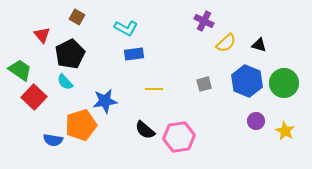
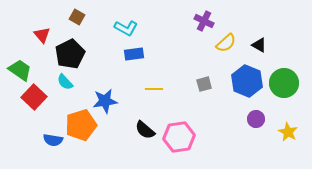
black triangle: rotated 14 degrees clockwise
purple circle: moved 2 px up
yellow star: moved 3 px right, 1 px down
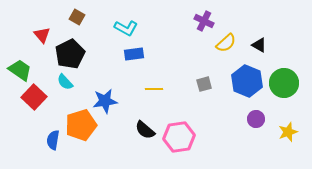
yellow star: rotated 24 degrees clockwise
blue semicircle: rotated 90 degrees clockwise
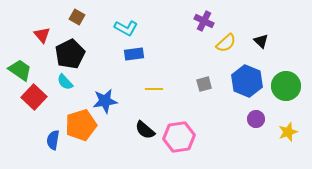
black triangle: moved 2 px right, 4 px up; rotated 14 degrees clockwise
green circle: moved 2 px right, 3 px down
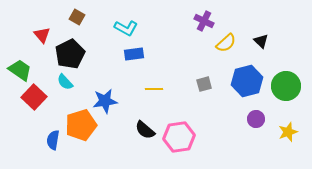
blue hexagon: rotated 24 degrees clockwise
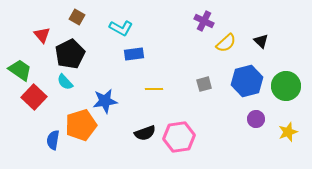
cyan L-shape: moved 5 px left
black semicircle: moved 3 px down; rotated 60 degrees counterclockwise
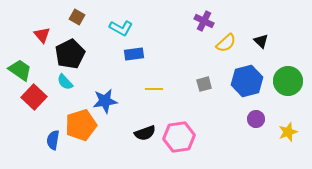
green circle: moved 2 px right, 5 px up
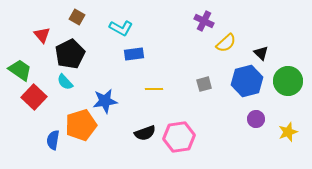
black triangle: moved 12 px down
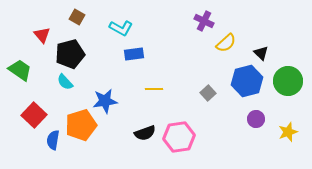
black pentagon: rotated 12 degrees clockwise
gray square: moved 4 px right, 9 px down; rotated 28 degrees counterclockwise
red square: moved 18 px down
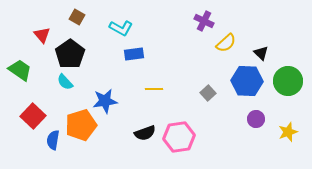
black pentagon: rotated 20 degrees counterclockwise
blue hexagon: rotated 16 degrees clockwise
red square: moved 1 px left, 1 px down
